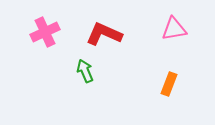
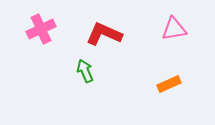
pink cross: moved 4 px left, 3 px up
orange rectangle: rotated 45 degrees clockwise
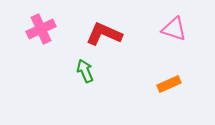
pink triangle: rotated 28 degrees clockwise
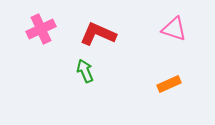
red L-shape: moved 6 px left
